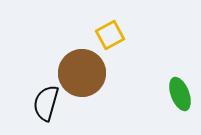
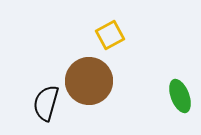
brown circle: moved 7 px right, 8 px down
green ellipse: moved 2 px down
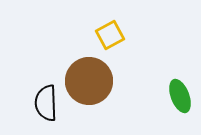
black semicircle: rotated 18 degrees counterclockwise
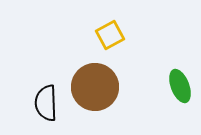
brown circle: moved 6 px right, 6 px down
green ellipse: moved 10 px up
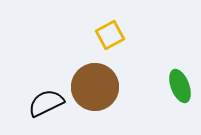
black semicircle: rotated 66 degrees clockwise
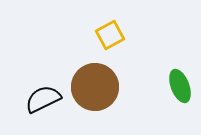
black semicircle: moved 3 px left, 4 px up
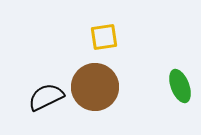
yellow square: moved 6 px left, 2 px down; rotated 20 degrees clockwise
black semicircle: moved 3 px right, 2 px up
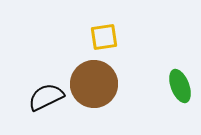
brown circle: moved 1 px left, 3 px up
